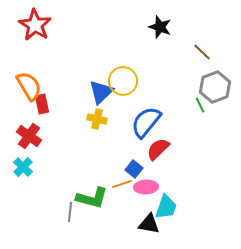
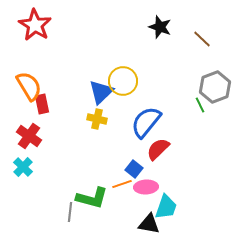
brown line: moved 13 px up
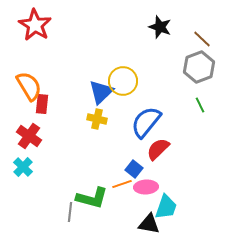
gray hexagon: moved 16 px left, 20 px up
red rectangle: rotated 18 degrees clockwise
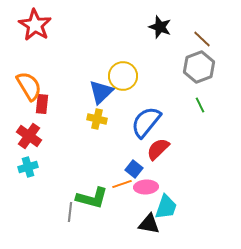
yellow circle: moved 5 px up
cyan cross: moved 5 px right; rotated 30 degrees clockwise
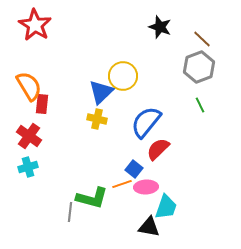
black triangle: moved 3 px down
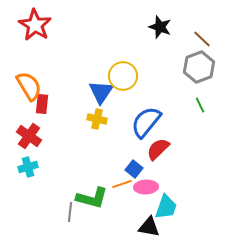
blue triangle: rotated 12 degrees counterclockwise
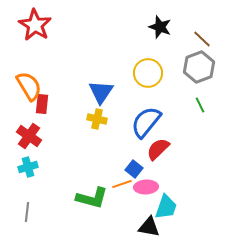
yellow circle: moved 25 px right, 3 px up
gray line: moved 43 px left
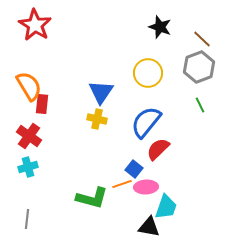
gray line: moved 7 px down
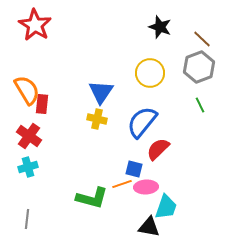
yellow circle: moved 2 px right
orange semicircle: moved 2 px left, 4 px down
blue semicircle: moved 4 px left
blue square: rotated 24 degrees counterclockwise
